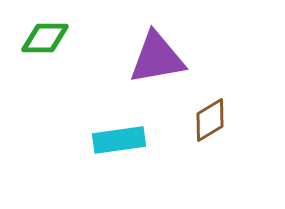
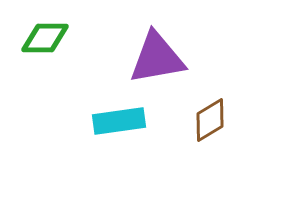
cyan rectangle: moved 19 px up
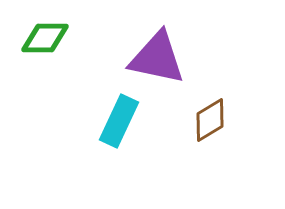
purple triangle: rotated 22 degrees clockwise
cyan rectangle: rotated 57 degrees counterclockwise
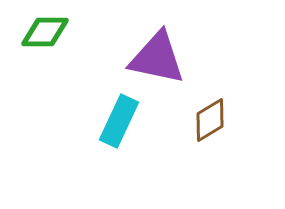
green diamond: moved 6 px up
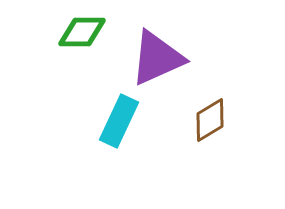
green diamond: moved 37 px right
purple triangle: rotated 36 degrees counterclockwise
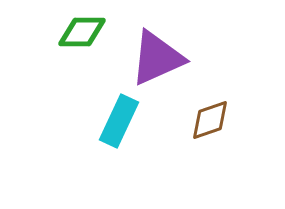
brown diamond: rotated 12 degrees clockwise
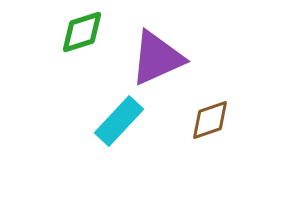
green diamond: rotated 18 degrees counterclockwise
cyan rectangle: rotated 18 degrees clockwise
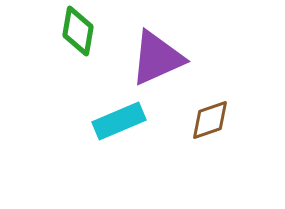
green diamond: moved 4 px left, 1 px up; rotated 63 degrees counterclockwise
cyan rectangle: rotated 24 degrees clockwise
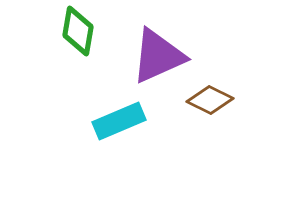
purple triangle: moved 1 px right, 2 px up
brown diamond: moved 20 px up; rotated 45 degrees clockwise
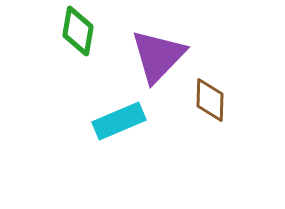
purple triangle: rotated 22 degrees counterclockwise
brown diamond: rotated 66 degrees clockwise
